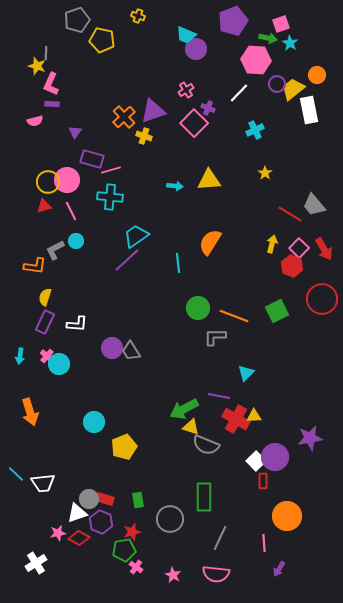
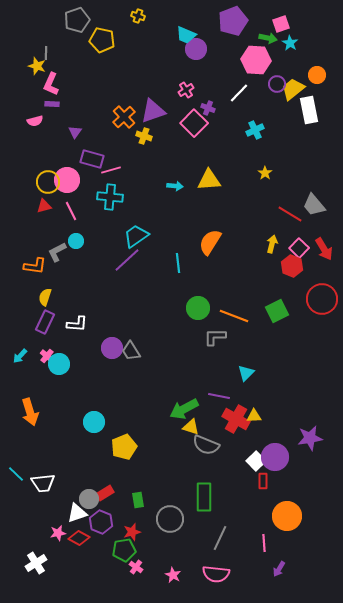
gray L-shape at (55, 250): moved 2 px right, 2 px down
cyan arrow at (20, 356): rotated 35 degrees clockwise
red rectangle at (105, 499): moved 6 px up; rotated 48 degrees counterclockwise
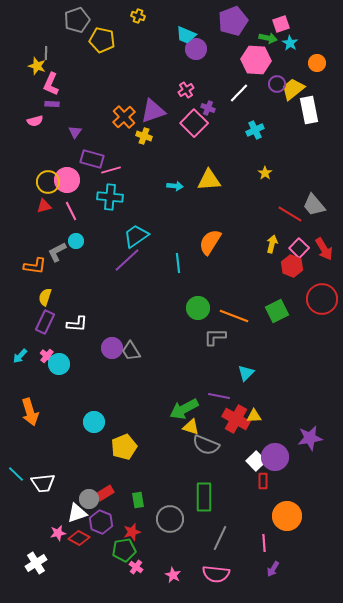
orange circle at (317, 75): moved 12 px up
purple arrow at (279, 569): moved 6 px left
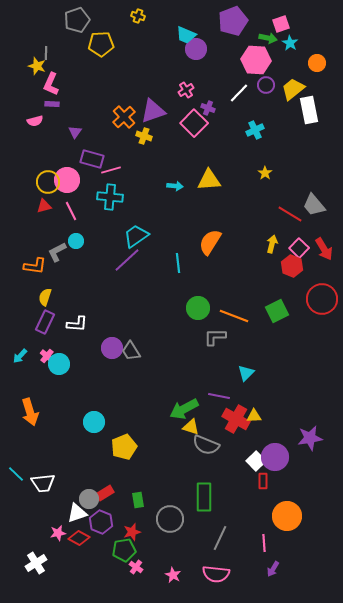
yellow pentagon at (102, 40): moved 1 px left, 4 px down; rotated 15 degrees counterclockwise
purple circle at (277, 84): moved 11 px left, 1 px down
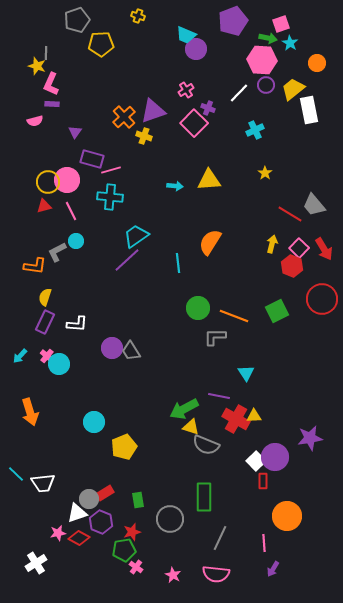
pink hexagon at (256, 60): moved 6 px right
cyan triangle at (246, 373): rotated 18 degrees counterclockwise
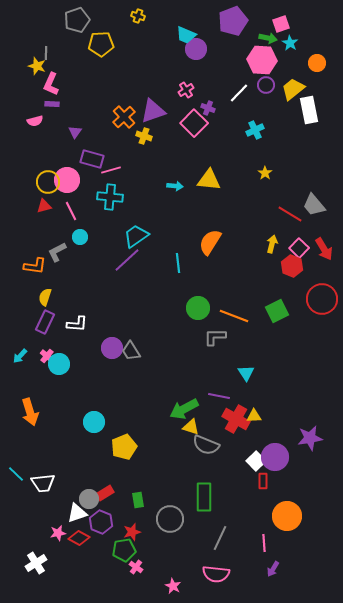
yellow triangle at (209, 180): rotated 10 degrees clockwise
cyan circle at (76, 241): moved 4 px right, 4 px up
pink star at (173, 575): moved 11 px down
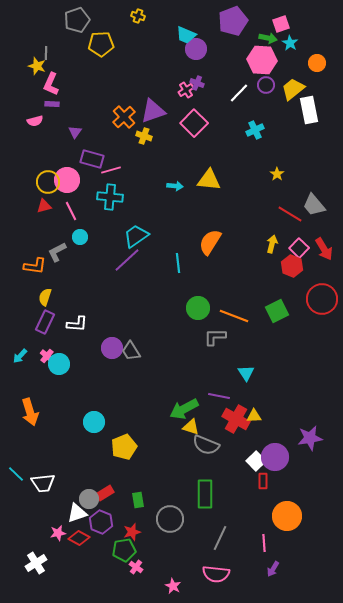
purple cross at (208, 108): moved 11 px left, 25 px up
yellow star at (265, 173): moved 12 px right, 1 px down
green rectangle at (204, 497): moved 1 px right, 3 px up
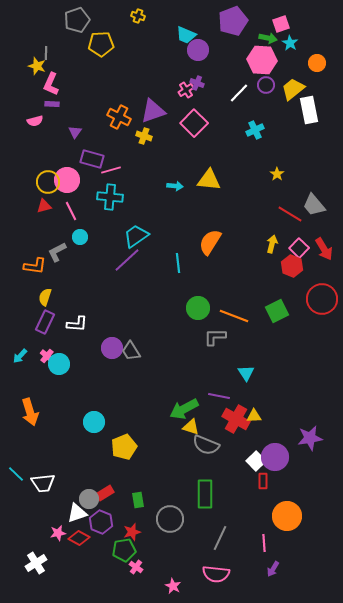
purple circle at (196, 49): moved 2 px right, 1 px down
orange cross at (124, 117): moved 5 px left; rotated 20 degrees counterclockwise
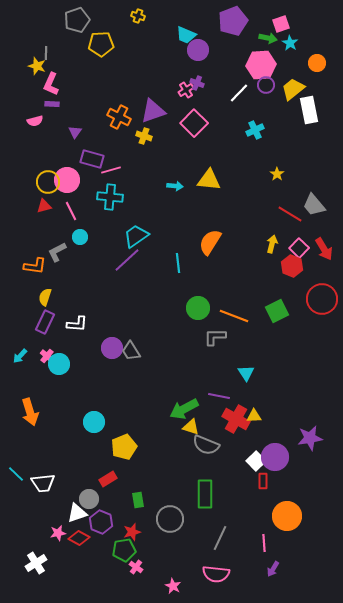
pink hexagon at (262, 60): moved 1 px left, 5 px down; rotated 8 degrees counterclockwise
red rectangle at (105, 493): moved 3 px right, 14 px up
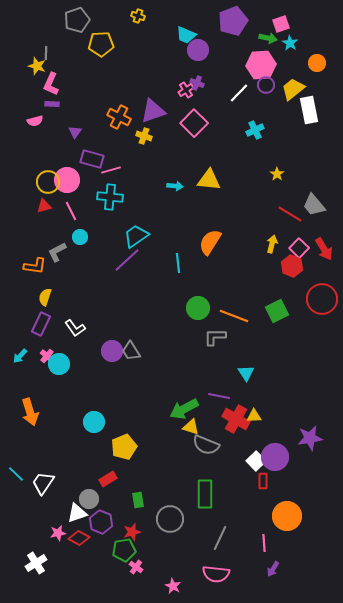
purple rectangle at (45, 322): moved 4 px left, 2 px down
white L-shape at (77, 324): moved 2 px left, 4 px down; rotated 50 degrees clockwise
purple circle at (112, 348): moved 3 px down
white trapezoid at (43, 483): rotated 130 degrees clockwise
